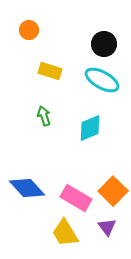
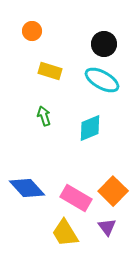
orange circle: moved 3 px right, 1 px down
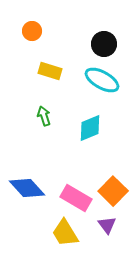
purple triangle: moved 2 px up
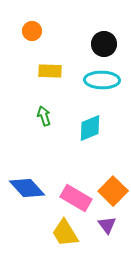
yellow rectangle: rotated 15 degrees counterclockwise
cyan ellipse: rotated 28 degrees counterclockwise
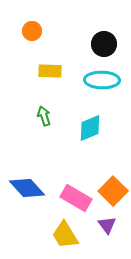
yellow trapezoid: moved 2 px down
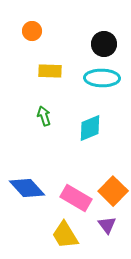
cyan ellipse: moved 2 px up
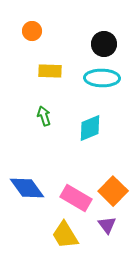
blue diamond: rotated 6 degrees clockwise
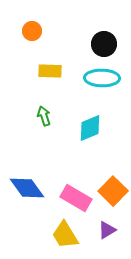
purple triangle: moved 5 px down; rotated 36 degrees clockwise
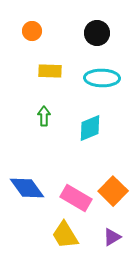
black circle: moved 7 px left, 11 px up
green arrow: rotated 18 degrees clockwise
purple triangle: moved 5 px right, 7 px down
